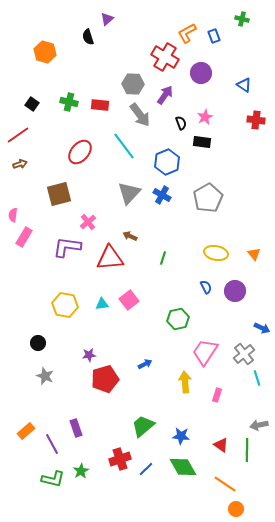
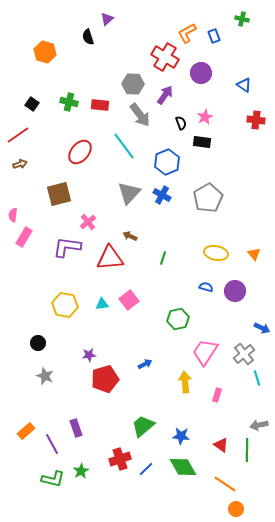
blue semicircle at (206, 287): rotated 48 degrees counterclockwise
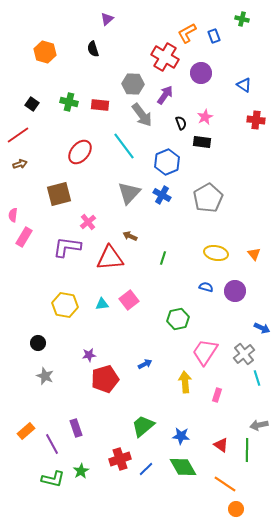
black semicircle at (88, 37): moved 5 px right, 12 px down
gray arrow at (140, 115): moved 2 px right
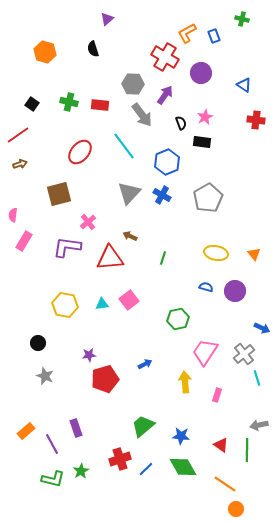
pink rectangle at (24, 237): moved 4 px down
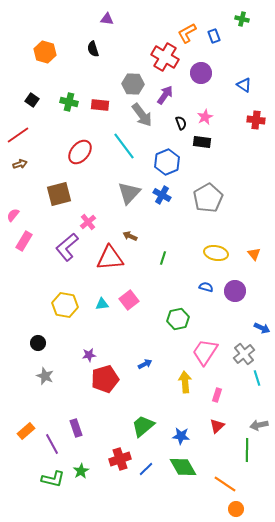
purple triangle at (107, 19): rotated 48 degrees clockwise
black square at (32, 104): moved 4 px up
pink semicircle at (13, 215): rotated 32 degrees clockwise
purple L-shape at (67, 247): rotated 48 degrees counterclockwise
red triangle at (221, 445): moved 4 px left, 19 px up; rotated 42 degrees clockwise
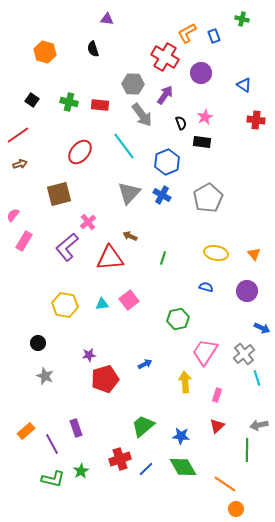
purple circle at (235, 291): moved 12 px right
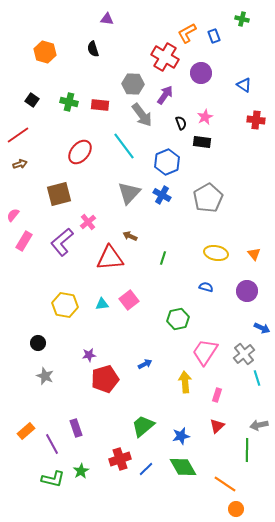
purple L-shape at (67, 247): moved 5 px left, 5 px up
blue star at (181, 436): rotated 18 degrees counterclockwise
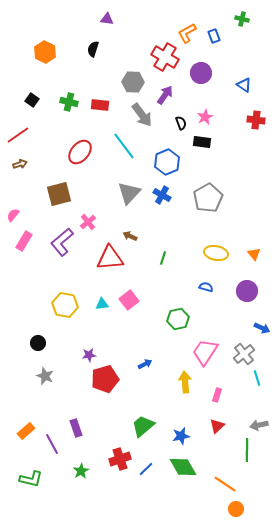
black semicircle at (93, 49): rotated 35 degrees clockwise
orange hexagon at (45, 52): rotated 10 degrees clockwise
gray hexagon at (133, 84): moved 2 px up
green L-shape at (53, 479): moved 22 px left
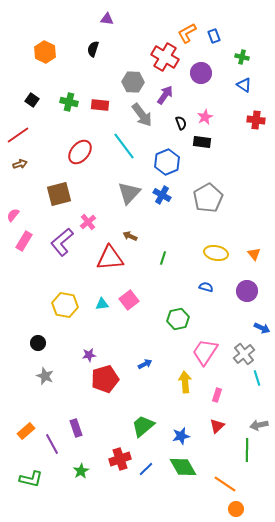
green cross at (242, 19): moved 38 px down
